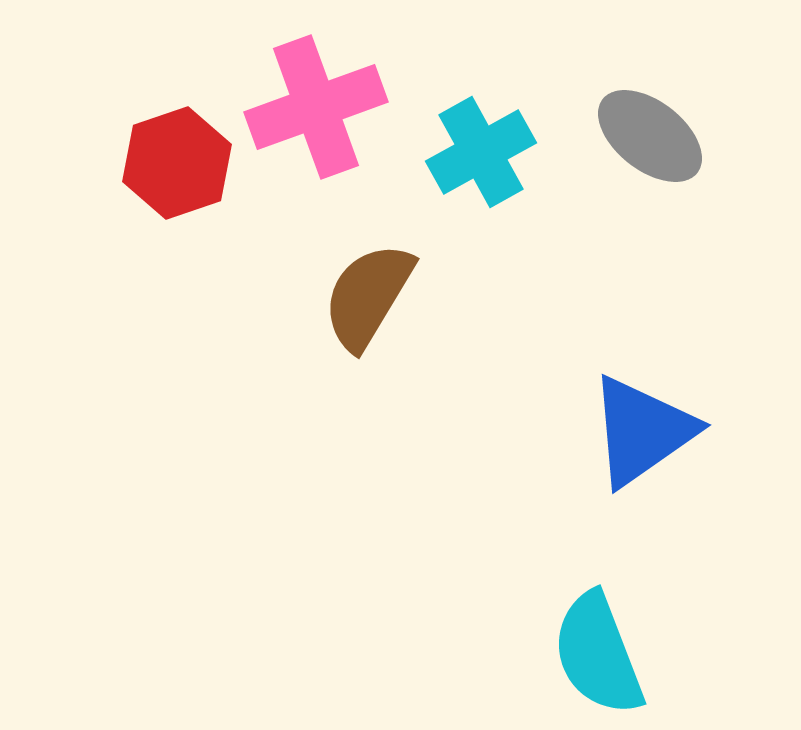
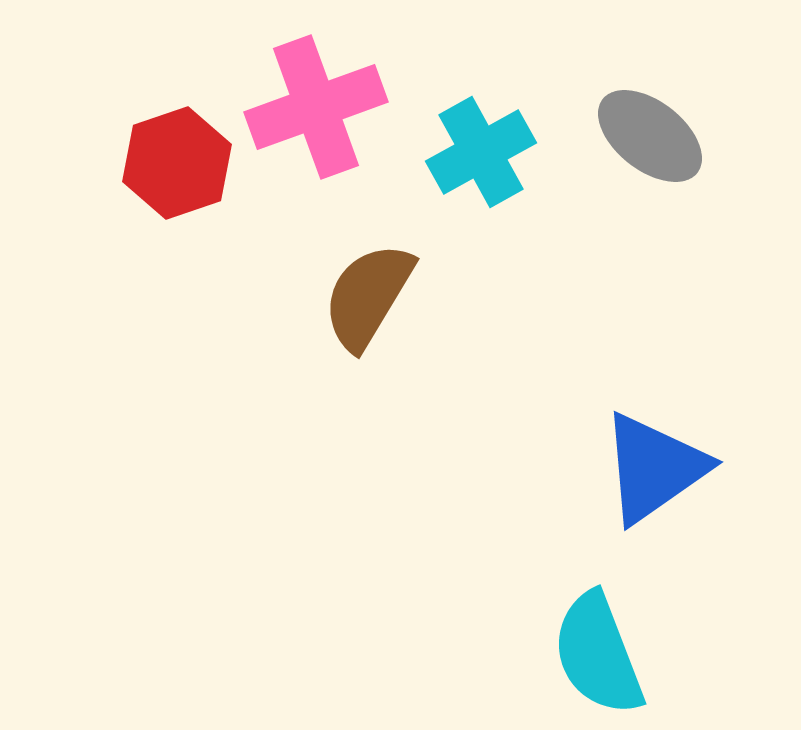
blue triangle: moved 12 px right, 37 px down
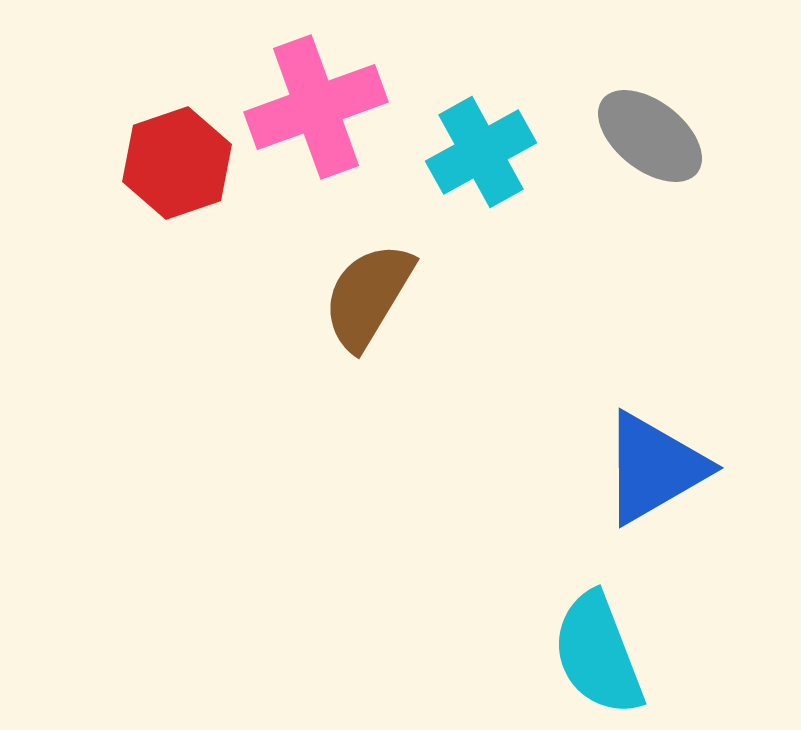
blue triangle: rotated 5 degrees clockwise
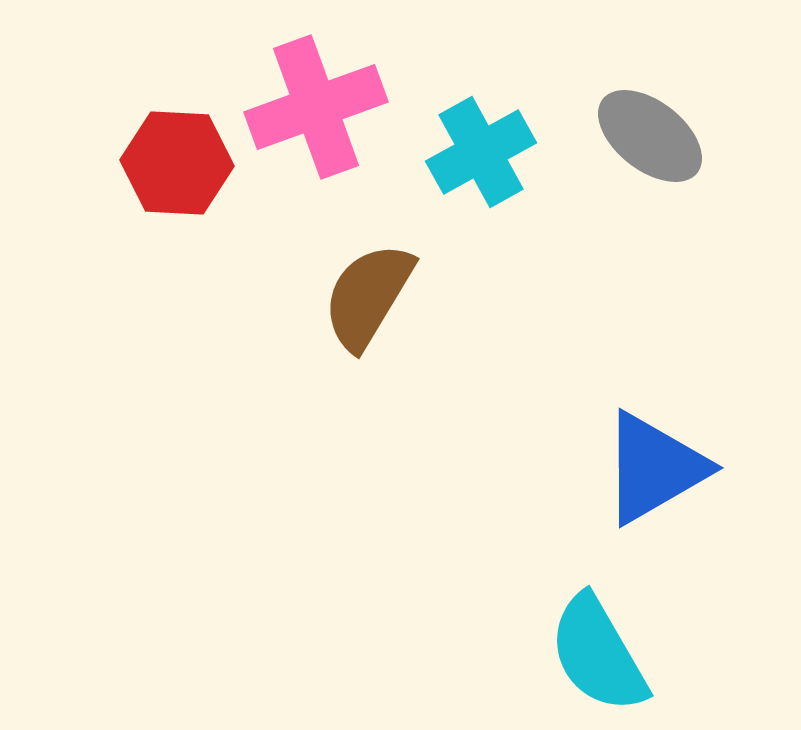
red hexagon: rotated 22 degrees clockwise
cyan semicircle: rotated 9 degrees counterclockwise
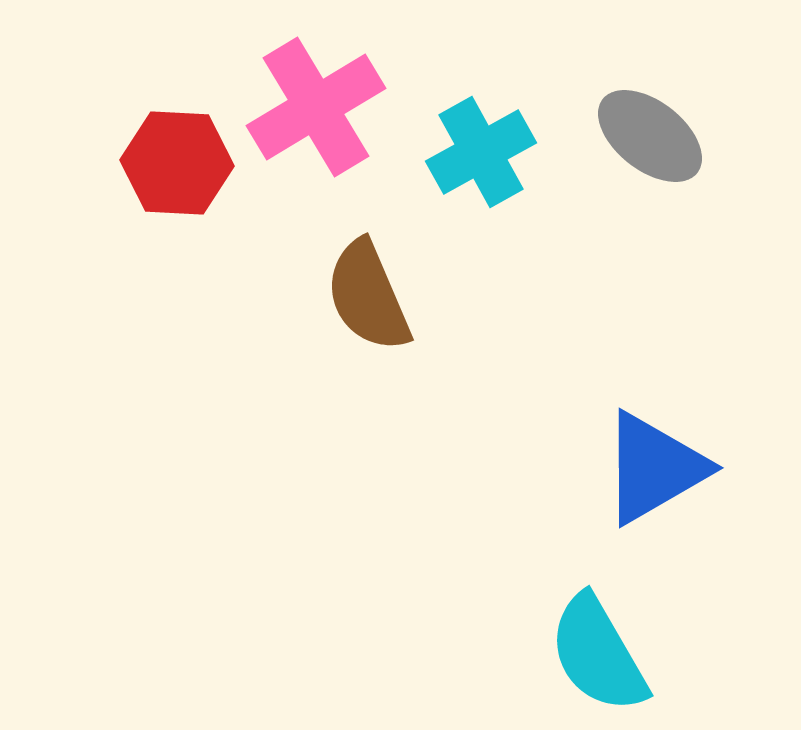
pink cross: rotated 11 degrees counterclockwise
brown semicircle: rotated 54 degrees counterclockwise
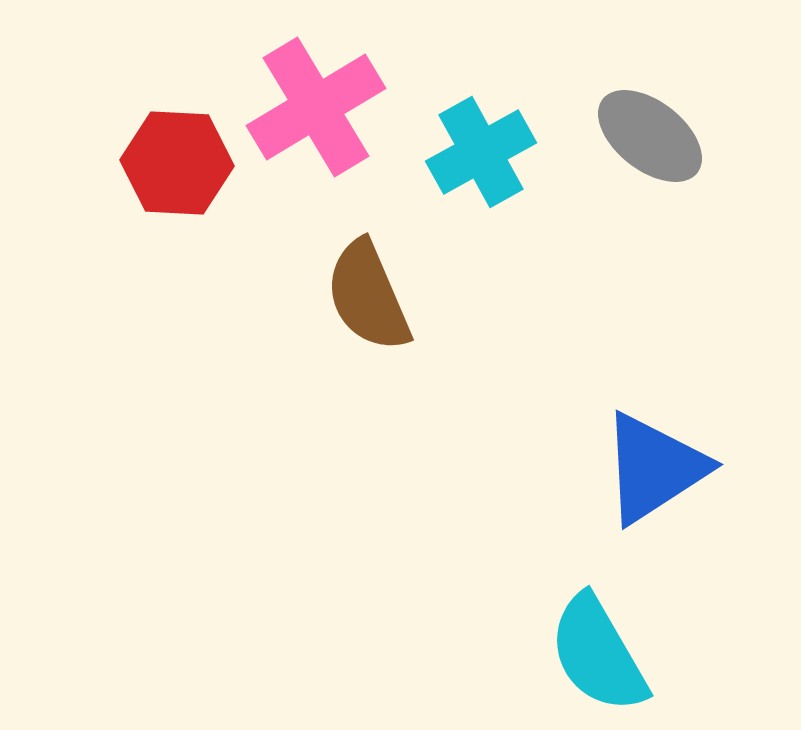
blue triangle: rotated 3 degrees counterclockwise
